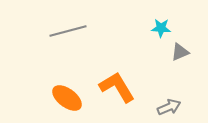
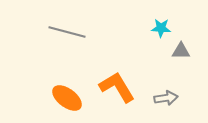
gray line: moved 1 px left, 1 px down; rotated 30 degrees clockwise
gray triangle: moved 1 px right, 1 px up; rotated 24 degrees clockwise
gray arrow: moved 3 px left, 9 px up; rotated 15 degrees clockwise
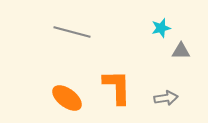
cyan star: rotated 18 degrees counterclockwise
gray line: moved 5 px right
orange L-shape: rotated 30 degrees clockwise
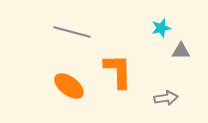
orange L-shape: moved 1 px right, 16 px up
orange ellipse: moved 2 px right, 12 px up
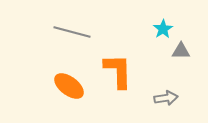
cyan star: moved 2 px right, 1 px down; rotated 18 degrees counterclockwise
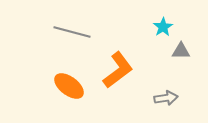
cyan star: moved 2 px up
orange L-shape: moved 1 px up; rotated 54 degrees clockwise
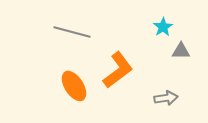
orange ellipse: moved 5 px right; rotated 20 degrees clockwise
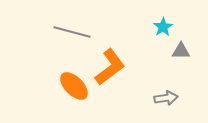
orange L-shape: moved 8 px left, 3 px up
orange ellipse: rotated 12 degrees counterclockwise
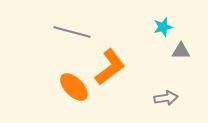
cyan star: rotated 18 degrees clockwise
orange ellipse: moved 1 px down
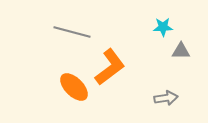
cyan star: rotated 12 degrees clockwise
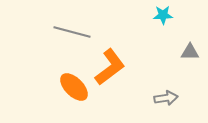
cyan star: moved 12 px up
gray triangle: moved 9 px right, 1 px down
